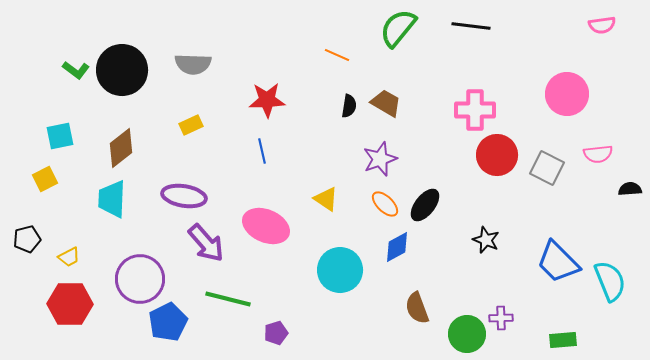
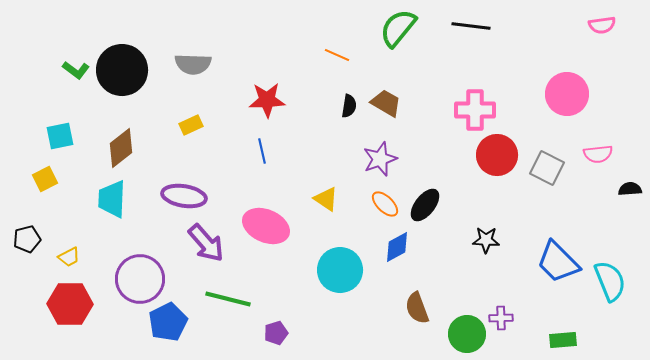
black star at (486, 240): rotated 20 degrees counterclockwise
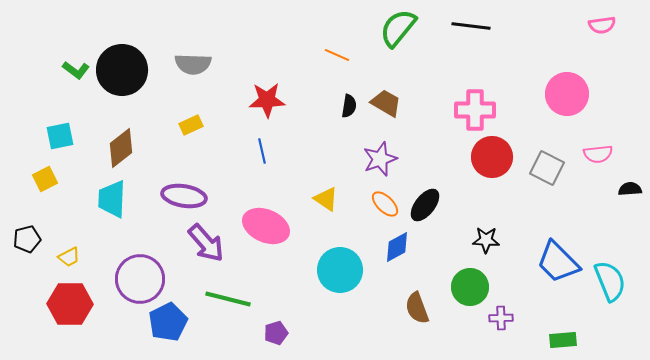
red circle at (497, 155): moved 5 px left, 2 px down
green circle at (467, 334): moved 3 px right, 47 px up
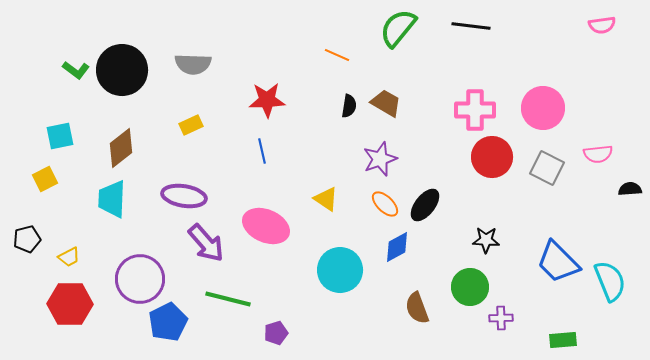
pink circle at (567, 94): moved 24 px left, 14 px down
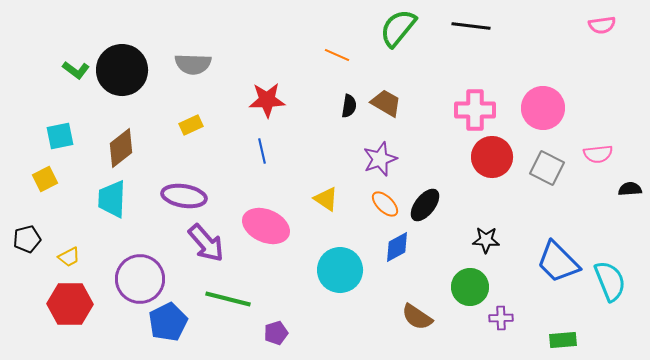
brown semicircle at (417, 308): moved 9 px down; rotated 36 degrees counterclockwise
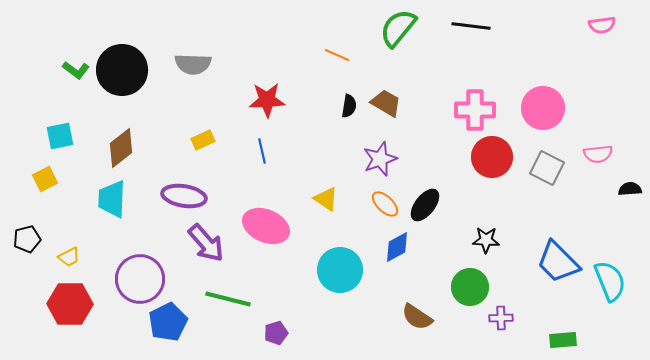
yellow rectangle at (191, 125): moved 12 px right, 15 px down
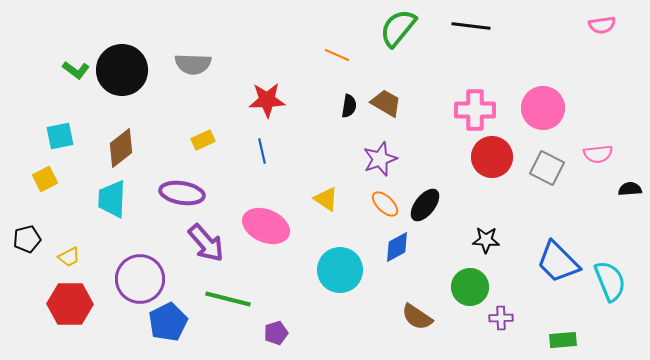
purple ellipse at (184, 196): moved 2 px left, 3 px up
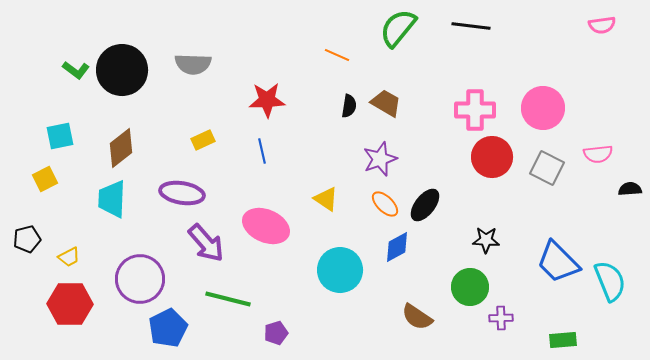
blue pentagon at (168, 322): moved 6 px down
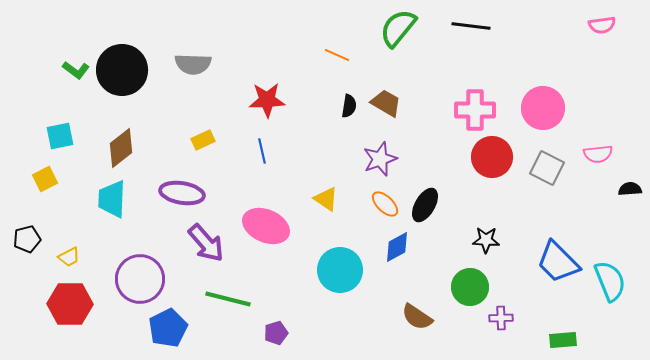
black ellipse at (425, 205): rotated 8 degrees counterclockwise
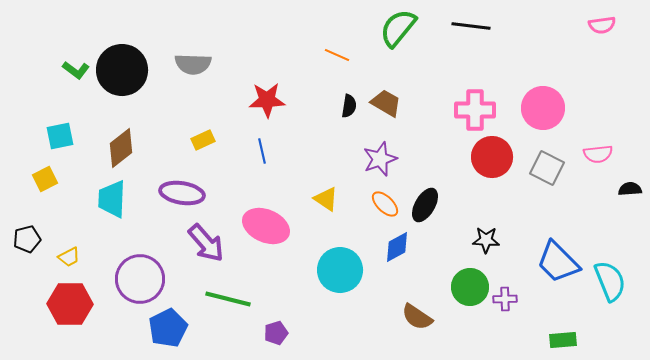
purple cross at (501, 318): moved 4 px right, 19 px up
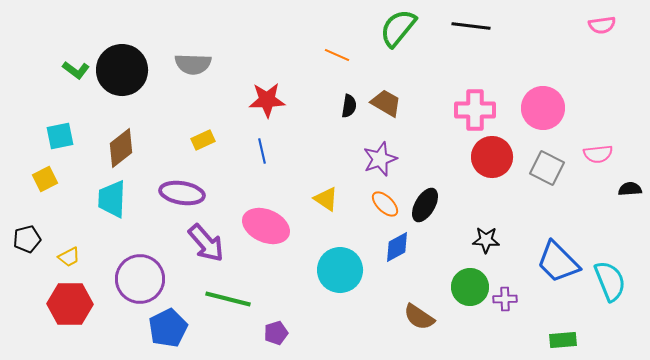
brown semicircle at (417, 317): moved 2 px right
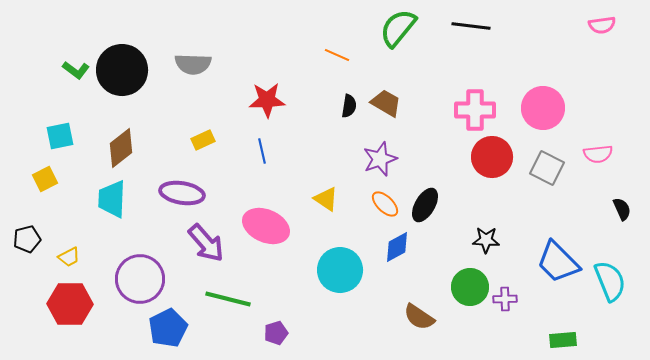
black semicircle at (630, 189): moved 8 px left, 20 px down; rotated 70 degrees clockwise
